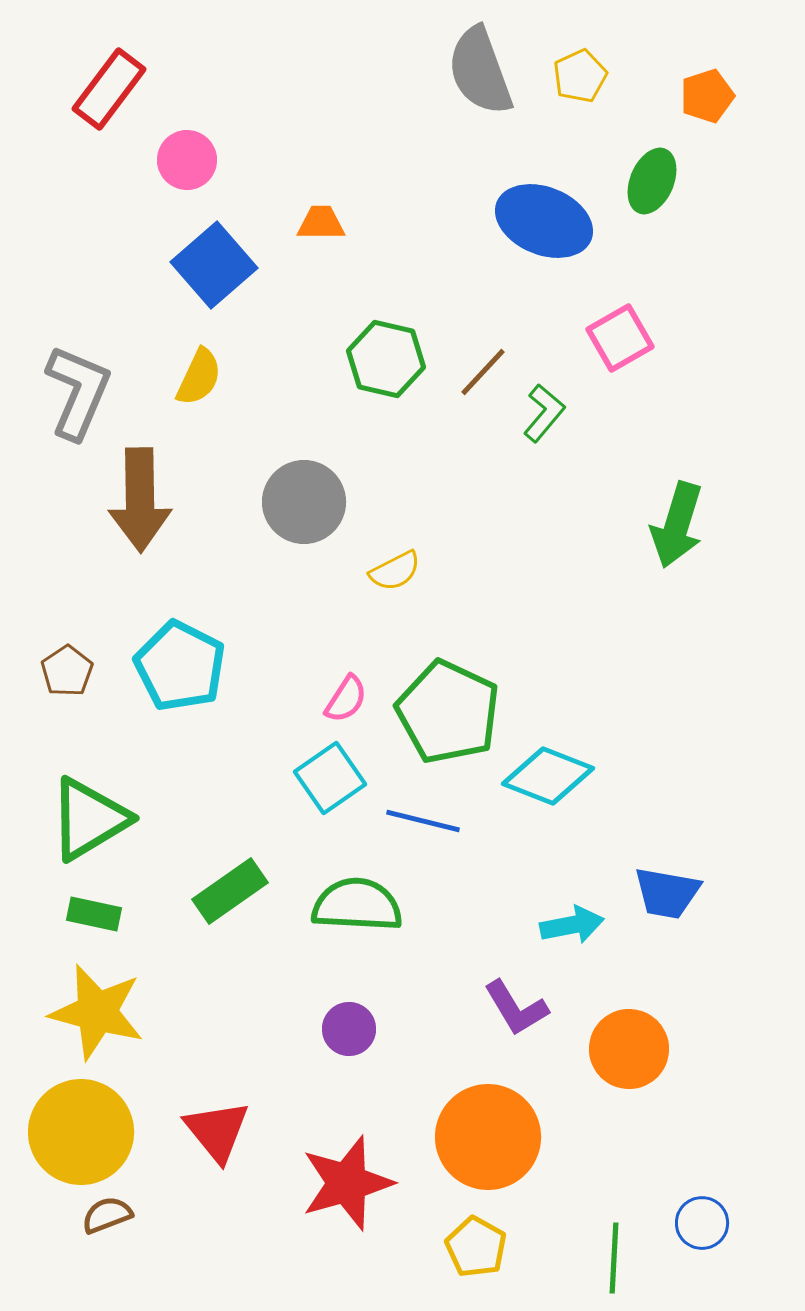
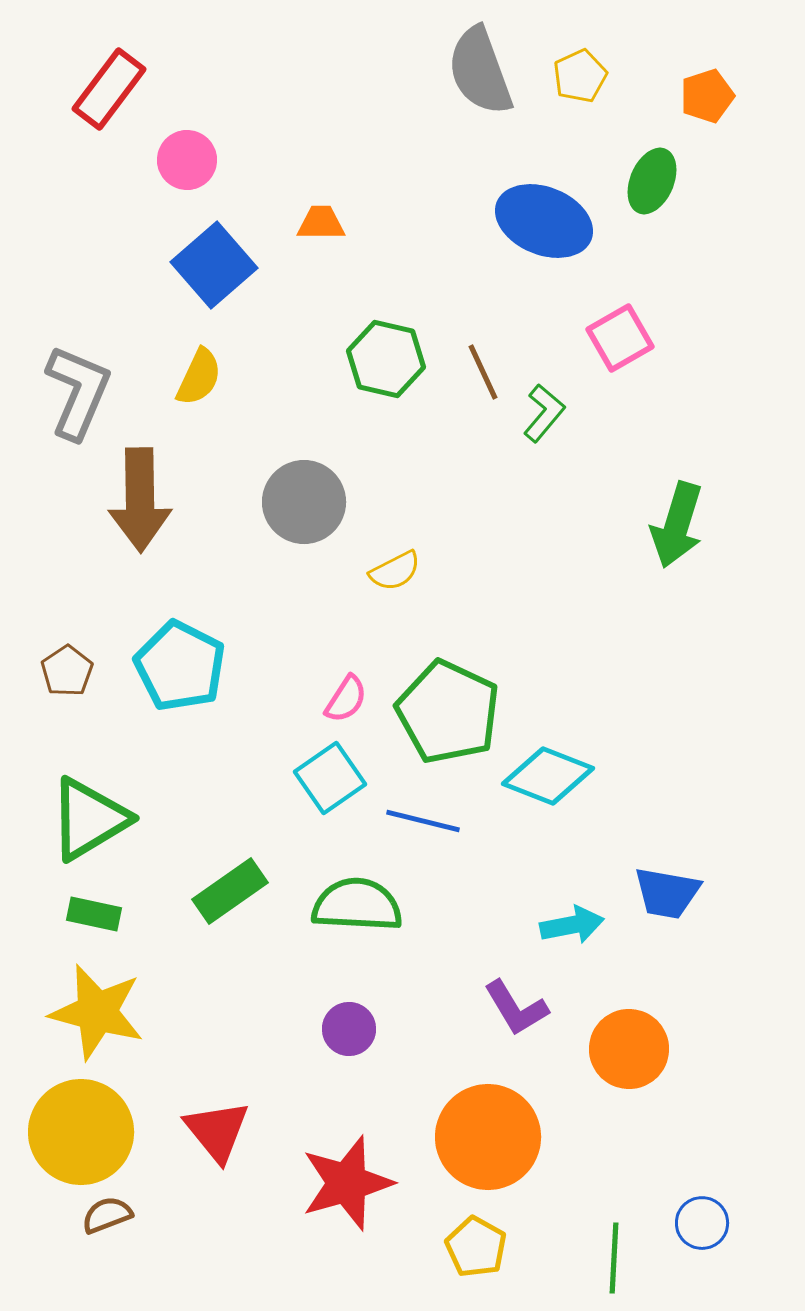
brown line at (483, 372): rotated 68 degrees counterclockwise
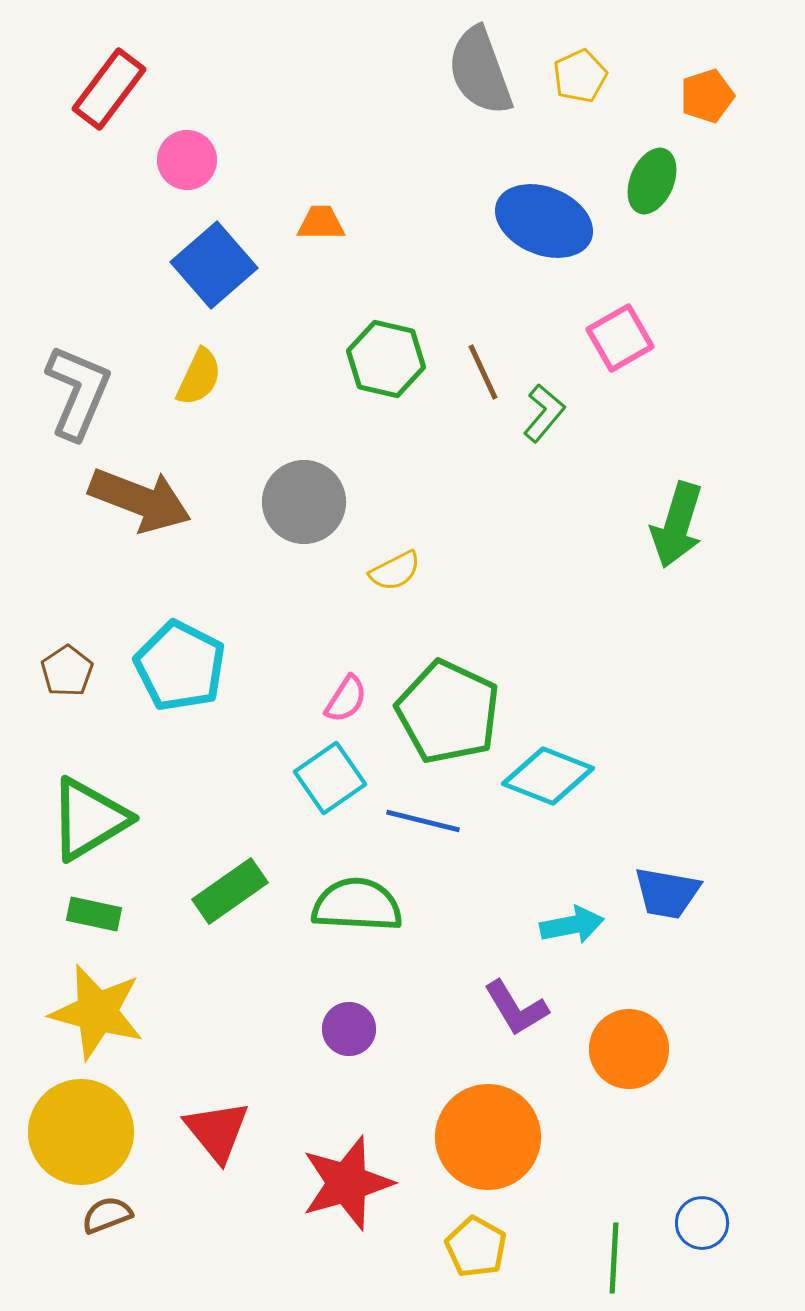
brown arrow at (140, 500): rotated 68 degrees counterclockwise
